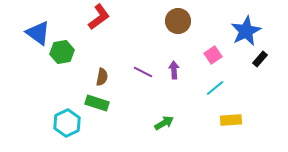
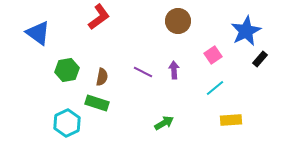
green hexagon: moved 5 px right, 18 px down
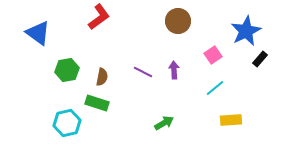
cyan hexagon: rotated 12 degrees clockwise
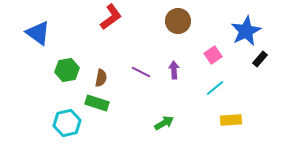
red L-shape: moved 12 px right
purple line: moved 2 px left
brown semicircle: moved 1 px left, 1 px down
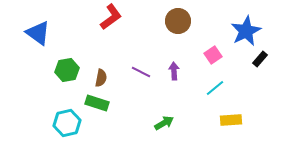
purple arrow: moved 1 px down
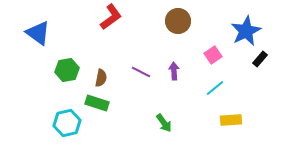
green arrow: rotated 84 degrees clockwise
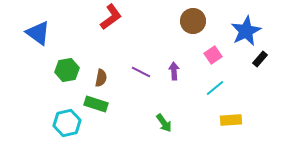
brown circle: moved 15 px right
green rectangle: moved 1 px left, 1 px down
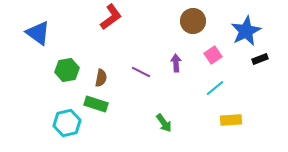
black rectangle: rotated 28 degrees clockwise
purple arrow: moved 2 px right, 8 px up
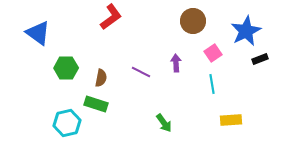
pink square: moved 2 px up
green hexagon: moved 1 px left, 2 px up; rotated 10 degrees clockwise
cyan line: moved 3 px left, 4 px up; rotated 60 degrees counterclockwise
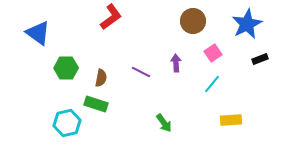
blue star: moved 1 px right, 7 px up
cyan line: rotated 48 degrees clockwise
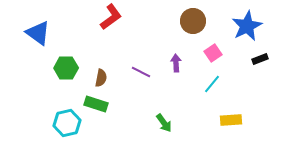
blue star: moved 2 px down
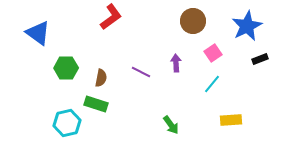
green arrow: moved 7 px right, 2 px down
